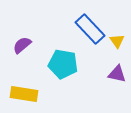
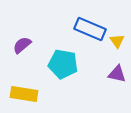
blue rectangle: rotated 24 degrees counterclockwise
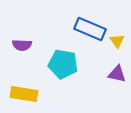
purple semicircle: rotated 138 degrees counterclockwise
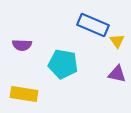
blue rectangle: moved 3 px right, 4 px up
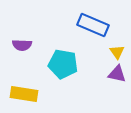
yellow triangle: moved 11 px down
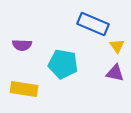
blue rectangle: moved 1 px up
yellow triangle: moved 6 px up
purple triangle: moved 2 px left, 1 px up
yellow rectangle: moved 5 px up
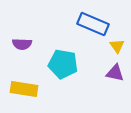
purple semicircle: moved 1 px up
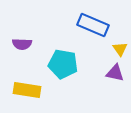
blue rectangle: moved 1 px down
yellow triangle: moved 3 px right, 3 px down
yellow rectangle: moved 3 px right, 1 px down
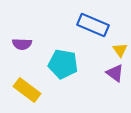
yellow triangle: moved 1 px down
purple triangle: rotated 24 degrees clockwise
yellow rectangle: rotated 28 degrees clockwise
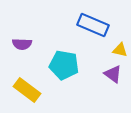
yellow triangle: rotated 42 degrees counterclockwise
cyan pentagon: moved 1 px right, 1 px down
purple triangle: moved 2 px left, 1 px down
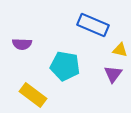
cyan pentagon: moved 1 px right, 1 px down
purple triangle: rotated 30 degrees clockwise
yellow rectangle: moved 6 px right, 5 px down
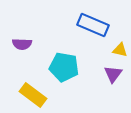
cyan pentagon: moved 1 px left, 1 px down
